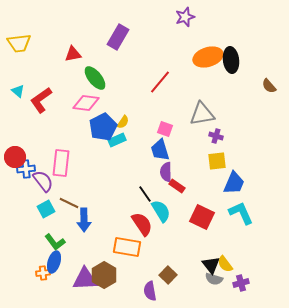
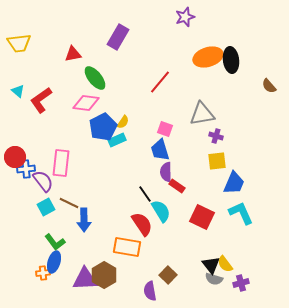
cyan square at (46, 209): moved 2 px up
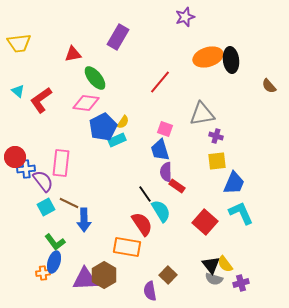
red square at (202, 217): moved 3 px right, 5 px down; rotated 15 degrees clockwise
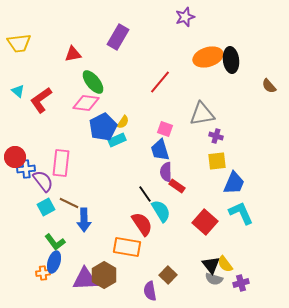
green ellipse at (95, 78): moved 2 px left, 4 px down
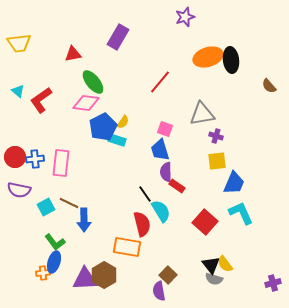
cyan rectangle at (117, 140): rotated 42 degrees clockwise
blue cross at (26, 169): moved 9 px right, 10 px up
purple semicircle at (43, 181): moved 24 px left, 9 px down; rotated 140 degrees clockwise
red semicircle at (142, 224): rotated 20 degrees clockwise
purple cross at (241, 283): moved 32 px right
purple semicircle at (150, 291): moved 9 px right
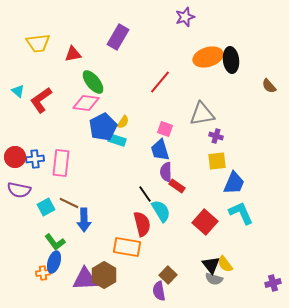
yellow trapezoid at (19, 43): moved 19 px right
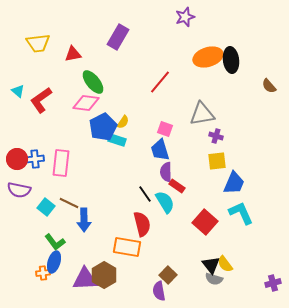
red circle at (15, 157): moved 2 px right, 2 px down
cyan square at (46, 207): rotated 24 degrees counterclockwise
cyan semicircle at (161, 211): moved 4 px right, 9 px up
